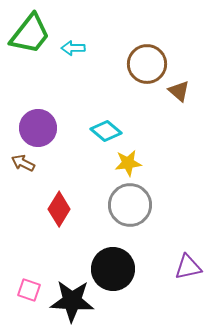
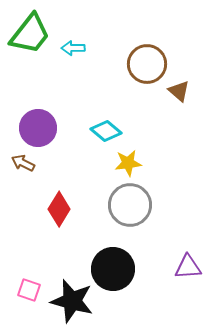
purple triangle: rotated 8 degrees clockwise
black star: rotated 12 degrees clockwise
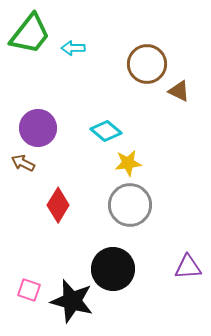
brown triangle: rotated 15 degrees counterclockwise
red diamond: moved 1 px left, 4 px up
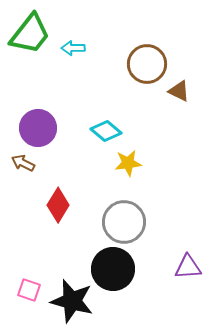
gray circle: moved 6 px left, 17 px down
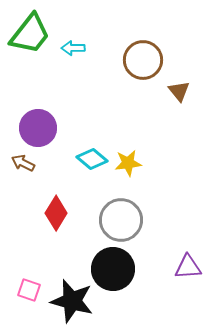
brown circle: moved 4 px left, 4 px up
brown triangle: rotated 25 degrees clockwise
cyan diamond: moved 14 px left, 28 px down
red diamond: moved 2 px left, 8 px down
gray circle: moved 3 px left, 2 px up
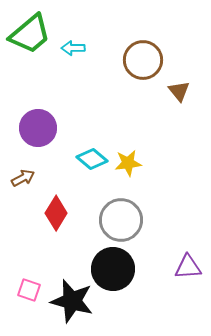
green trapezoid: rotated 12 degrees clockwise
brown arrow: moved 15 px down; rotated 125 degrees clockwise
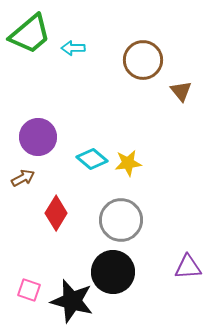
brown triangle: moved 2 px right
purple circle: moved 9 px down
black circle: moved 3 px down
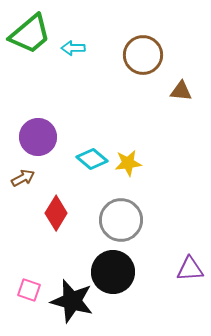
brown circle: moved 5 px up
brown triangle: rotated 45 degrees counterclockwise
purple triangle: moved 2 px right, 2 px down
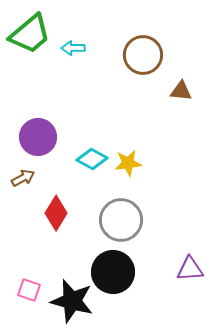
cyan diamond: rotated 12 degrees counterclockwise
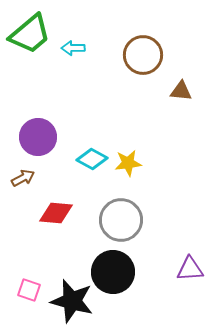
red diamond: rotated 64 degrees clockwise
